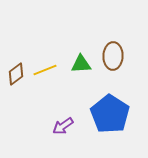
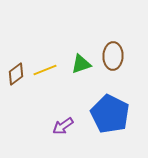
green triangle: rotated 15 degrees counterclockwise
blue pentagon: rotated 6 degrees counterclockwise
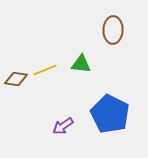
brown ellipse: moved 26 px up
green triangle: rotated 25 degrees clockwise
brown diamond: moved 5 px down; rotated 45 degrees clockwise
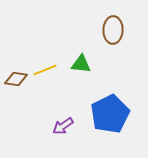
blue pentagon: rotated 18 degrees clockwise
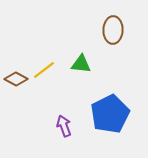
yellow line: moved 1 px left; rotated 15 degrees counterclockwise
brown diamond: rotated 20 degrees clockwise
purple arrow: moved 1 px right; rotated 105 degrees clockwise
